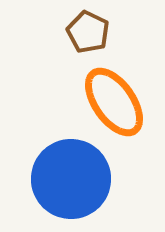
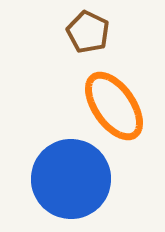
orange ellipse: moved 4 px down
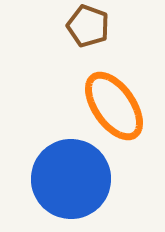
brown pentagon: moved 6 px up; rotated 6 degrees counterclockwise
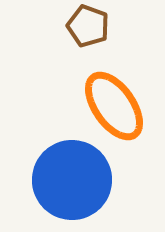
blue circle: moved 1 px right, 1 px down
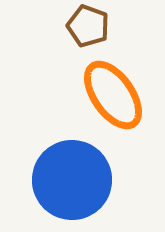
orange ellipse: moved 1 px left, 11 px up
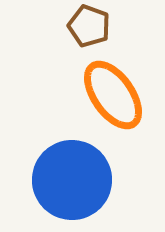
brown pentagon: moved 1 px right
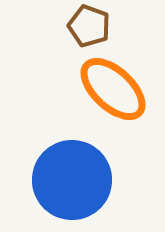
orange ellipse: moved 6 px up; rotated 12 degrees counterclockwise
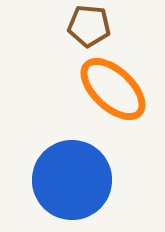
brown pentagon: rotated 15 degrees counterclockwise
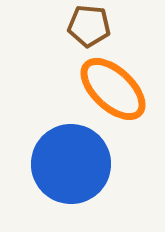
blue circle: moved 1 px left, 16 px up
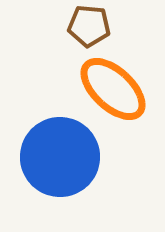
blue circle: moved 11 px left, 7 px up
